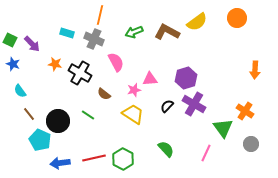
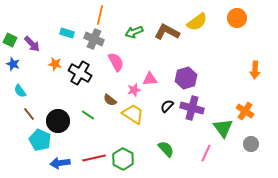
brown semicircle: moved 6 px right, 6 px down
purple cross: moved 2 px left, 4 px down; rotated 15 degrees counterclockwise
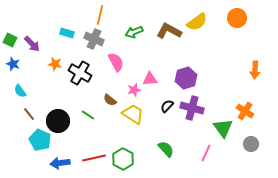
brown L-shape: moved 2 px right, 1 px up
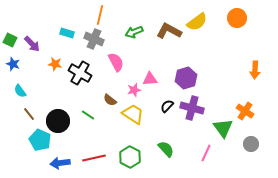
green hexagon: moved 7 px right, 2 px up
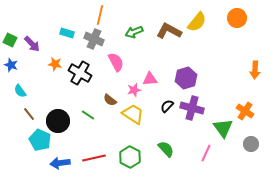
yellow semicircle: rotated 15 degrees counterclockwise
blue star: moved 2 px left, 1 px down
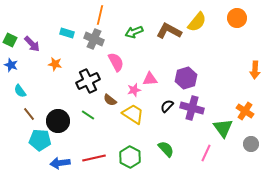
black cross: moved 8 px right, 8 px down; rotated 35 degrees clockwise
cyan pentagon: rotated 20 degrees counterclockwise
